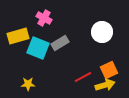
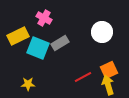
yellow rectangle: rotated 10 degrees counterclockwise
yellow arrow: moved 3 px right; rotated 90 degrees counterclockwise
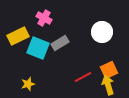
yellow star: rotated 16 degrees counterclockwise
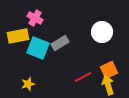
pink cross: moved 9 px left
yellow rectangle: rotated 15 degrees clockwise
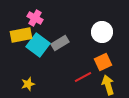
yellow rectangle: moved 3 px right, 1 px up
cyan square: moved 3 px up; rotated 15 degrees clockwise
orange square: moved 6 px left, 8 px up
